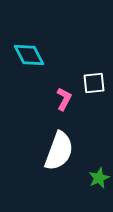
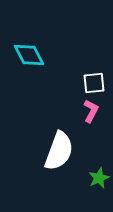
pink L-shape: moved 27 px right, 12 px down
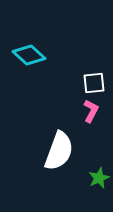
cyan diamond: rotated 20 degrees counterclockwise
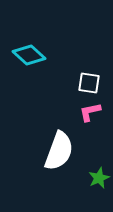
white square: moved 5 px left; rotated 15 degrees clockwise
pink L-shape: moved 1 px left, 1 px down; rotated 130 degrees counterclockwise
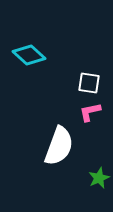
white semicircle: moved 5 px up
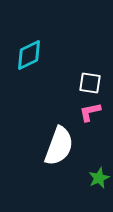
cyan diamond: rotated 68 degrees counterclockwise
white square: moved 1 px right
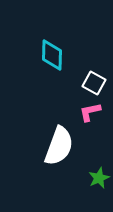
cyan diamond: moved 23 px right; rotated 64 degrees counterclockwise
white square: moved 4 px right; rotated 20 degrees clockwise
